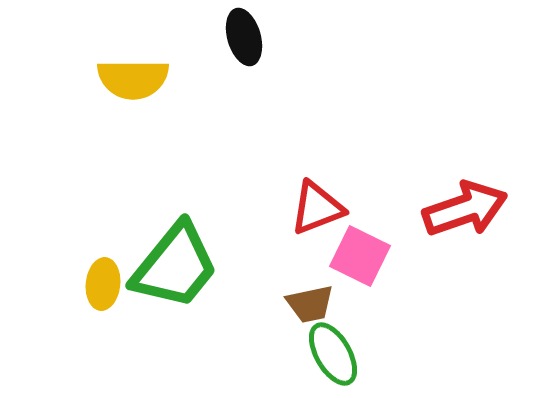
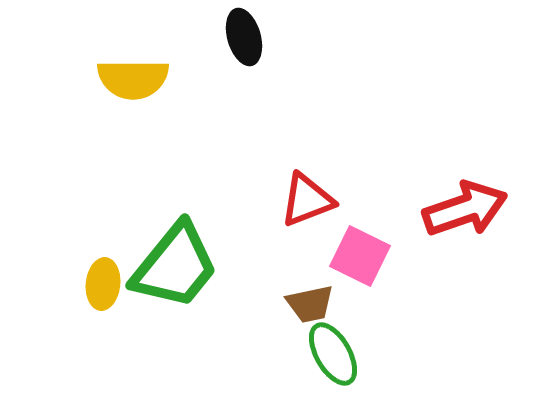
red triangle: moved 10 px left, 8 px up
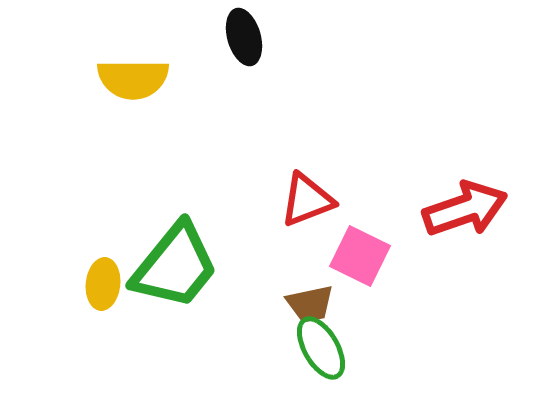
green ellipse: moved 12 px left, 6 px up
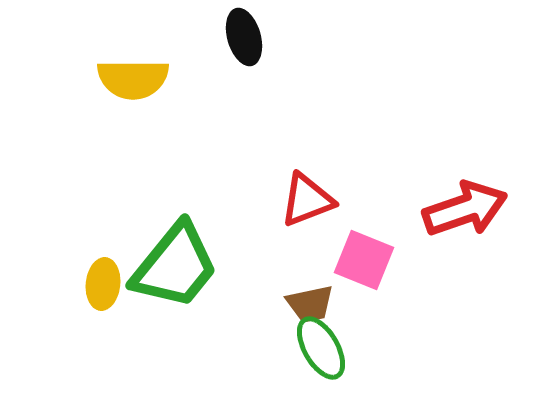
pink square: moved 4 px right, 4 px down; rotated 4 degrees counterclockwise
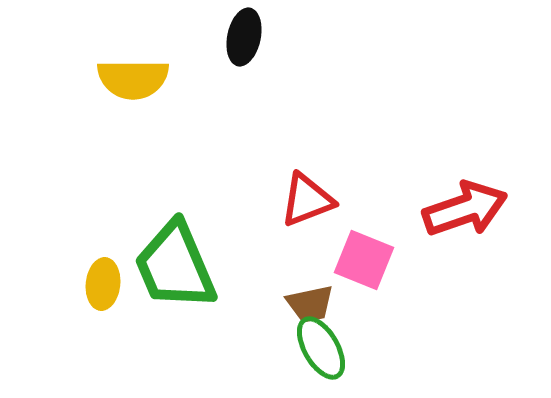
black ellipse: rotated 28 degrees clockwise
green trapezoid: rotated 118 degrees clockwise
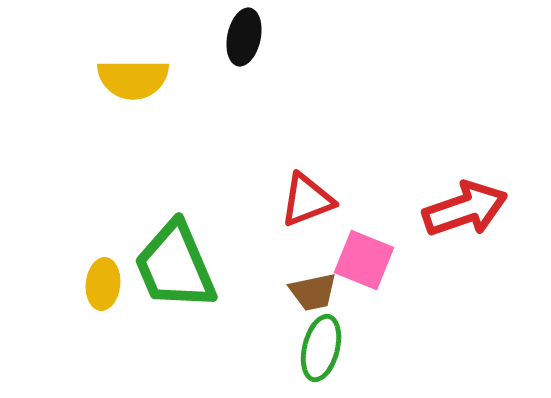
brown trapezoid: moved 3 px right, 12 px up
green ellipse: rotated 44 degrees clockwise
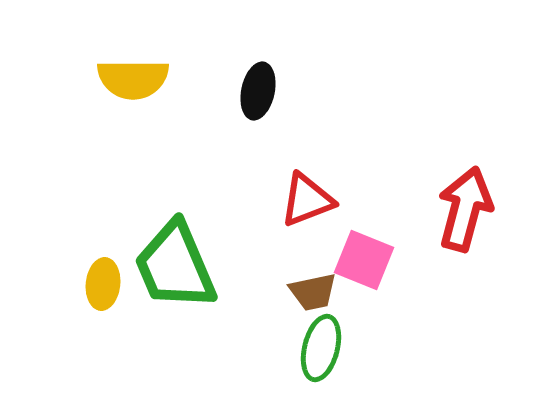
black ellipse: moved 14 px right, 54 px down
red arrow: rotated 56 degrees counterclockwise
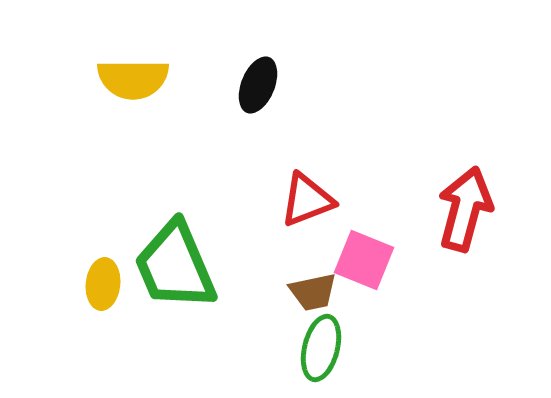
black ellipse: moved 6 px up; rotated 10 degrees clockwise
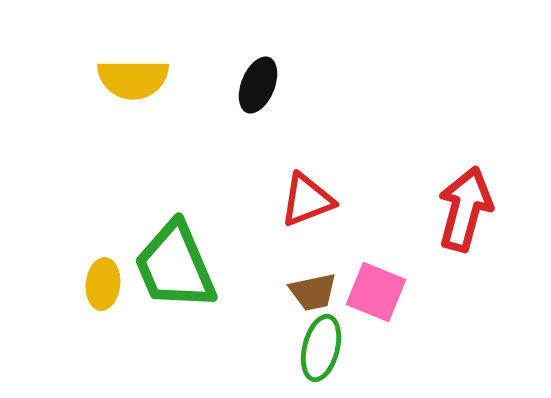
pink square: moved 12 px right, 32 px down
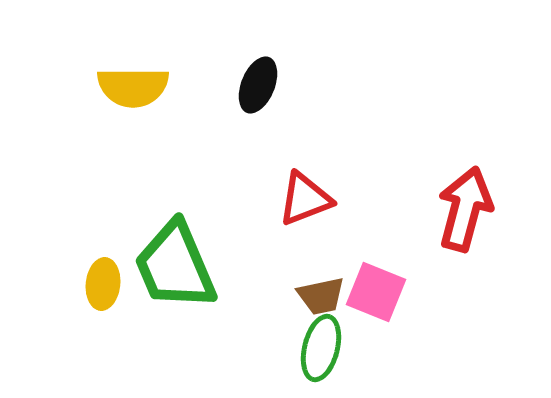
yellow semicircle: moved 8 px down
red triangle: moved 2 px left, 1 px up
brown trapezoid: moved 8 px right, 4 px down
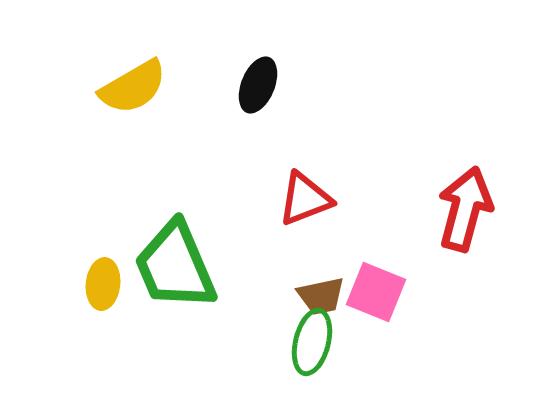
yellow semicircle: rotated 30 degrees counterclockwise
green ellipse: moved 9 px left, 6 px up
